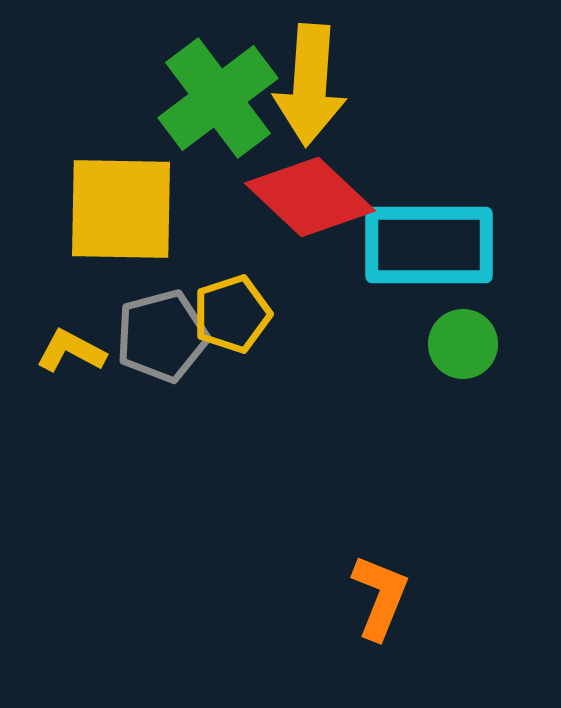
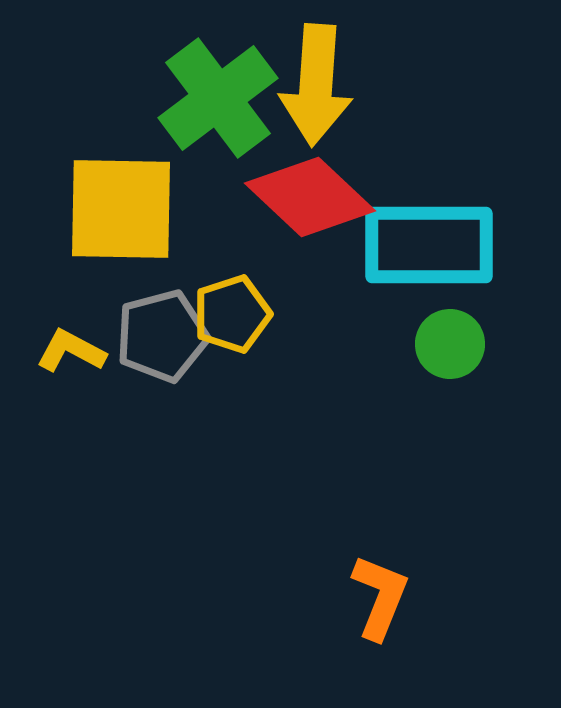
yellow arrow: moved 6 px right
green circle: moved 13 px left
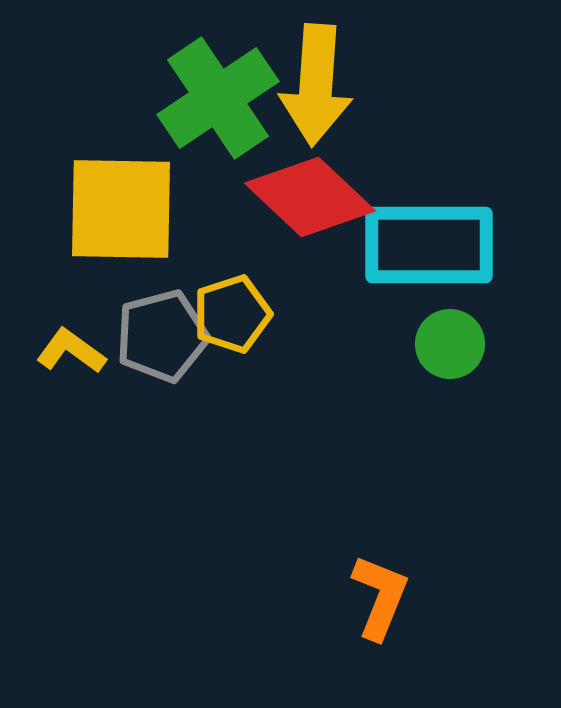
green cross: rotated 3 degrees clockwise
yellow L-shape: rotated 8 degrees clockwise
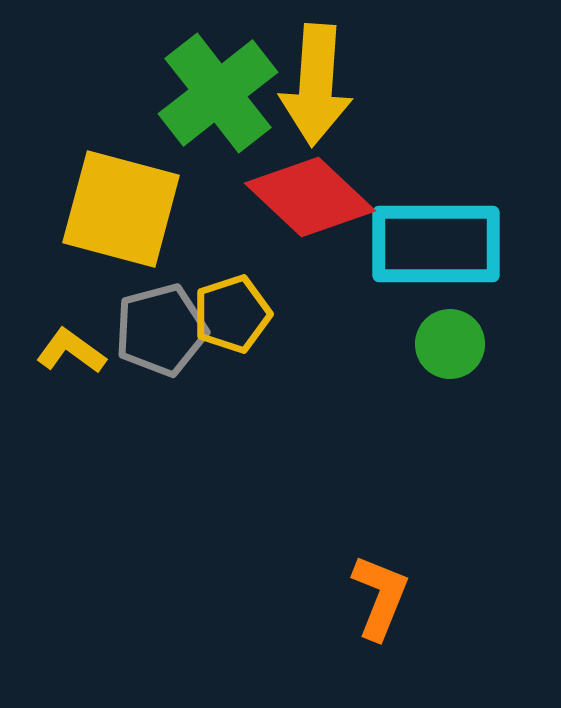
green cross: moved 5 px up; rotated 4 degrees counterclockwise
yellow square: rotated 14 degrees clockwise
cyan rectangle: moved 7 px right, 1 px up
gray pentagon: moved 1 px left, 6 px up
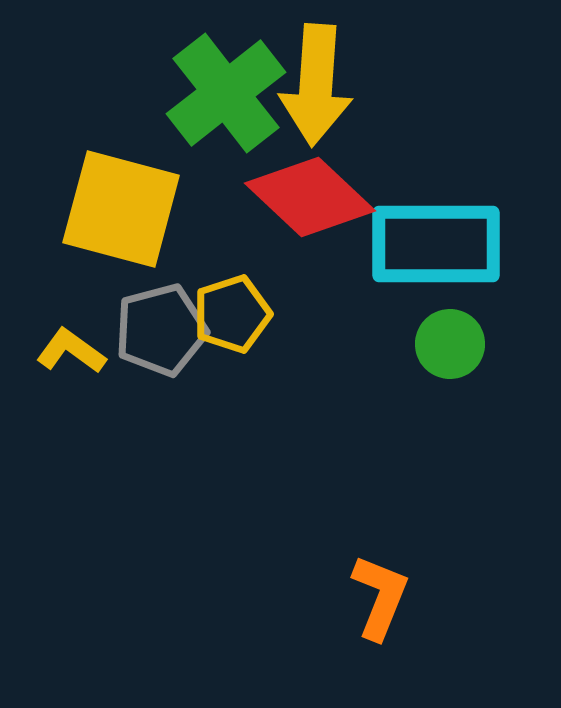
green cross: moved 8 px right
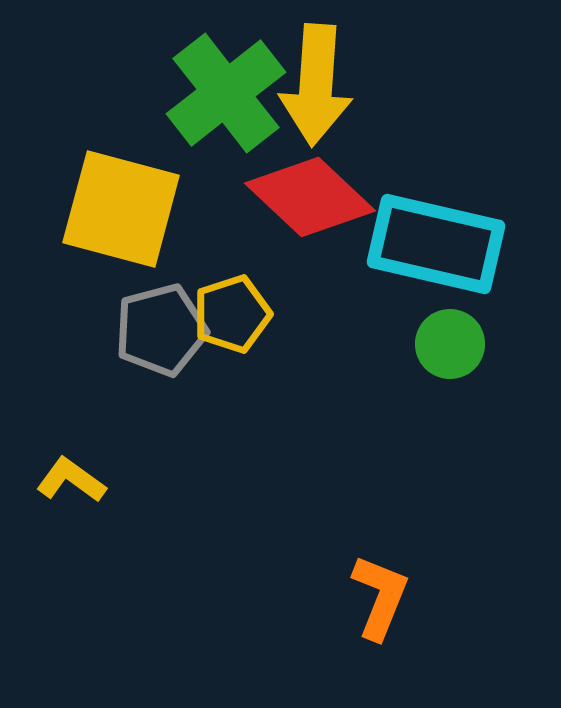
cyan rectangle: rotated 13 degrees clockwise
yellow L-shape: moved 129 px down
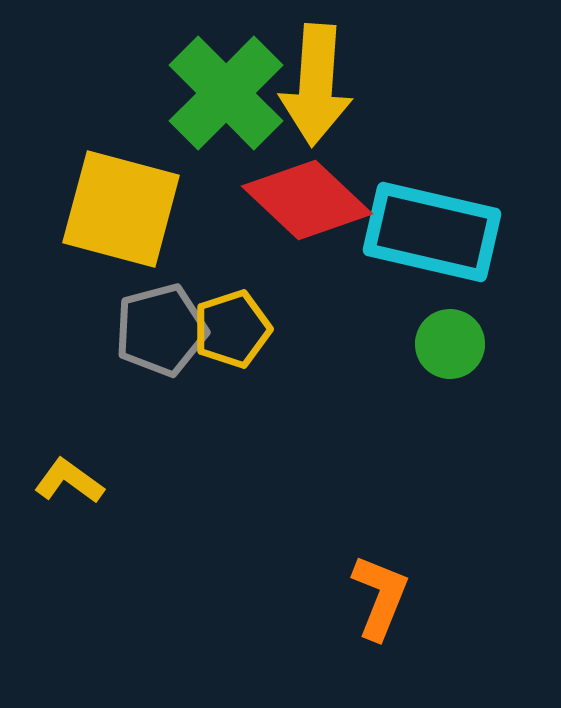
green cross: rotated 7 degrees counterclockwise
red diamond: moved 3 px left, 3 px down
cyan rectangle: moved 4 px left, 12 px up
yellow pentagon: moved 15 px down
yellow L-shape: moved 2 px left, 1 px down
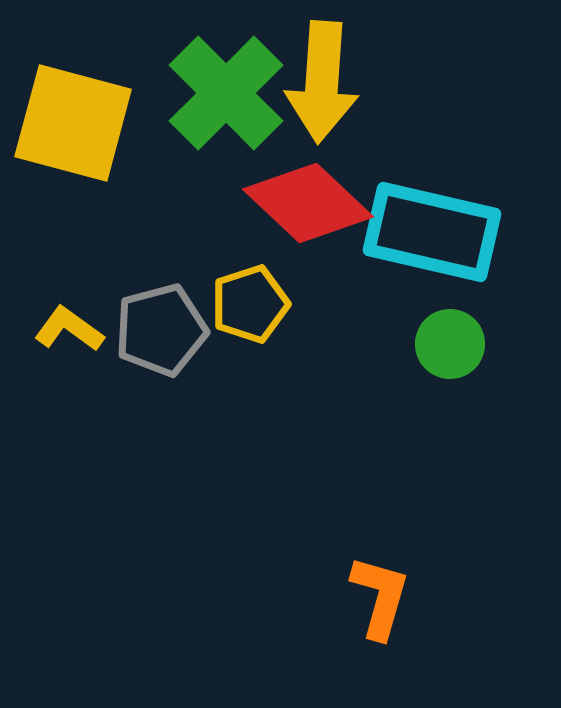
yellow arrow: moved 6 px right, 3 px up
red diamond: moved 1 px right, 3 px down
yellow square: moved 48 px left, 86 px up
yellow pentagon: moved 18 px right, 25 px up
yellow L-shape: moved 152 px up
orange L-shape: rotated 6 degrees counterclockwise
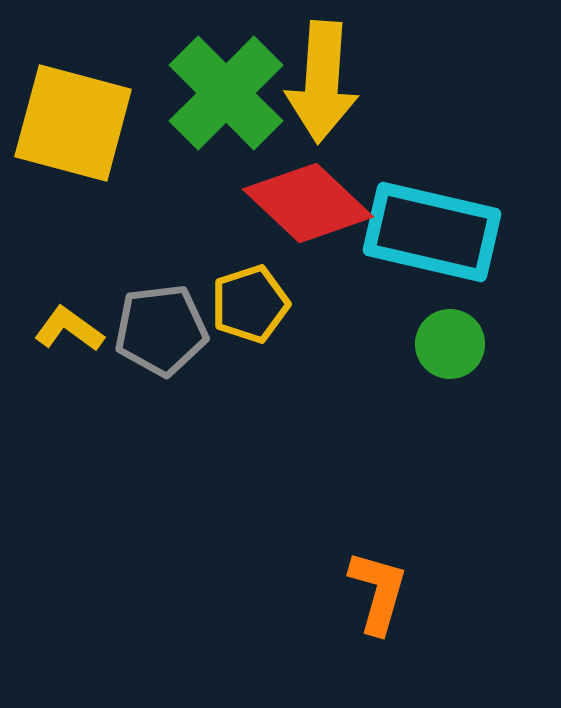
gray pentagon: rotated 8 degrees clockwise
orange L-shape: moved 2 px left, 5 px up
